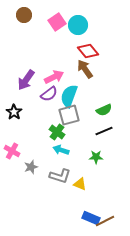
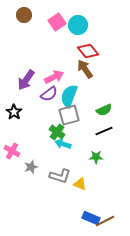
cyan arrow: moved 2 px right, 6 px up
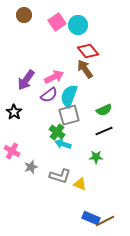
purple semicircle: moved 1 px down
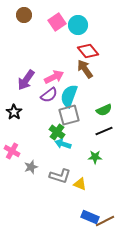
green star: moved 1 px left
blue rectangle: moved 1 px left, 1 px up
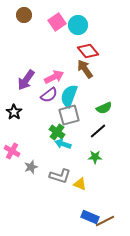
green semicircle: moved 2 px up
black line: moved 6 px left; rotated 18 degrees counterclockwise
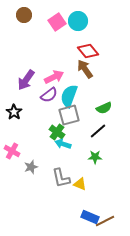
cyan circle: moved 4 px up
gray L-shape: moved 1 px right, 2 px down; rotated 60 degrees clockwise
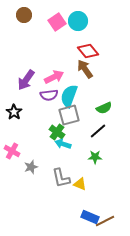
purple semicircle: rotated 30 degrees clockwise
